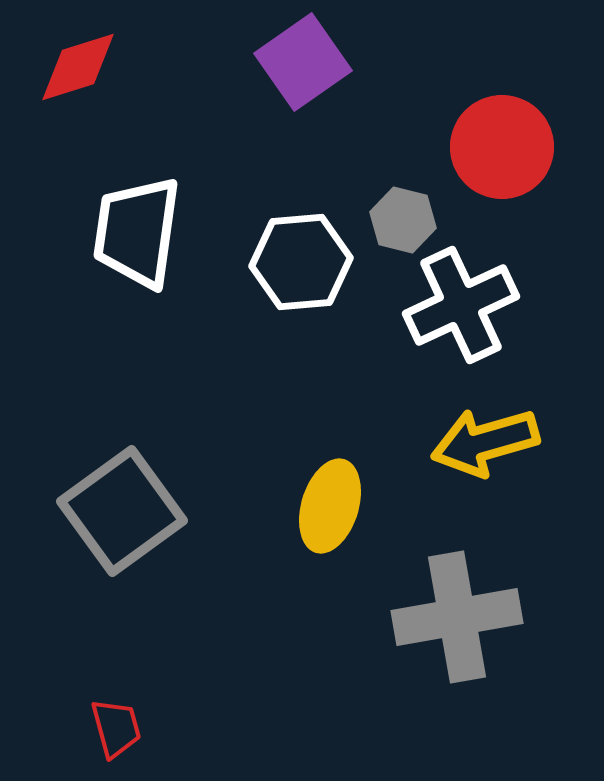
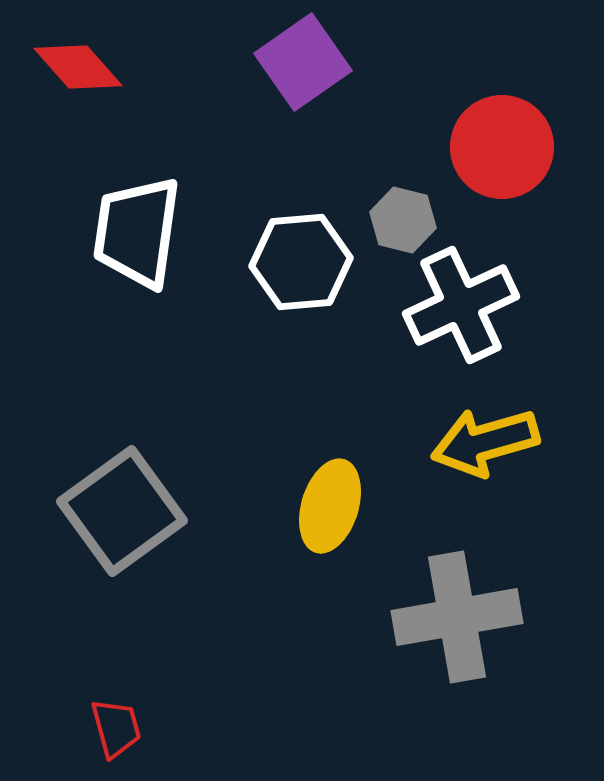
red diamond: rotated 66 degrees clockwise
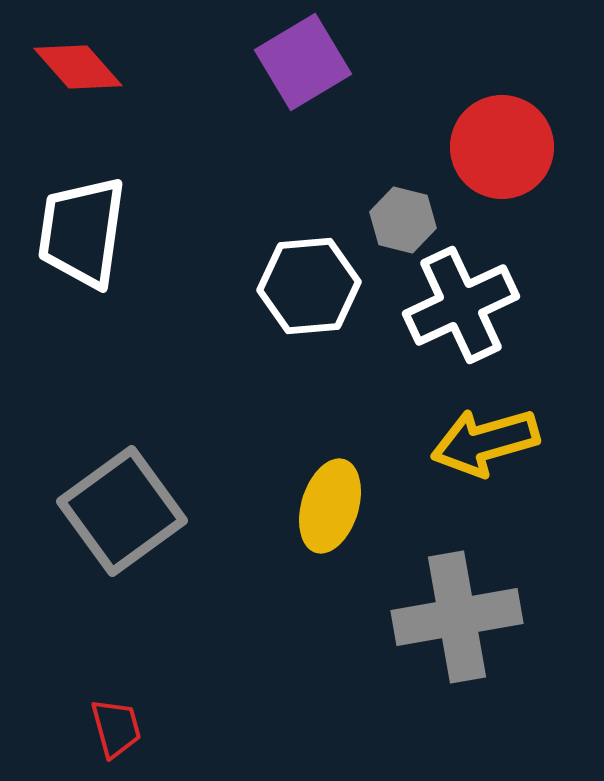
purple square: rotated 4 degrees clockwise
white trapezoid: moved 55 px left
white hexagon: moved 8 px right, 24 px down
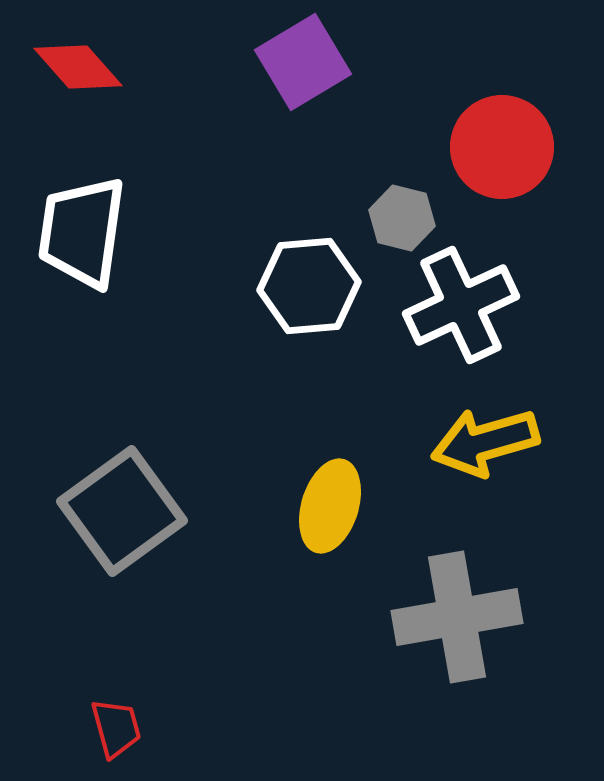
gray hexagon: moved 1 px left, 2 px up
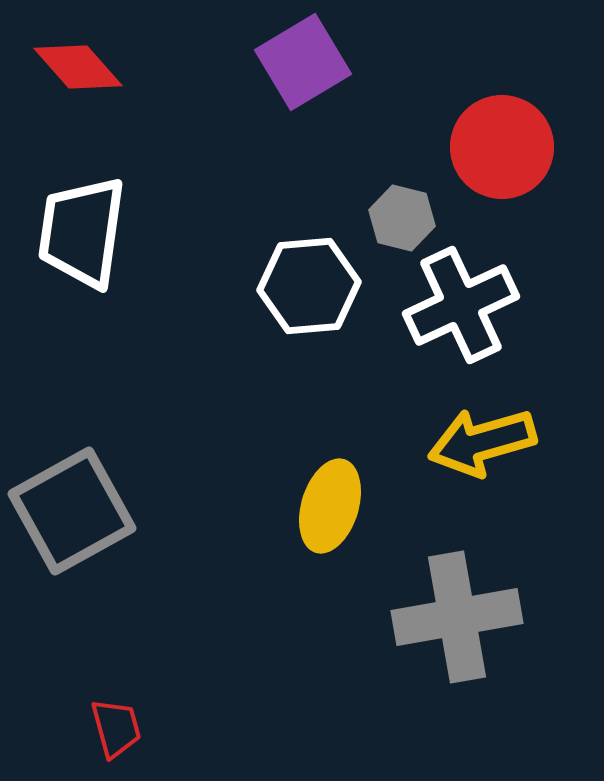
yellow arrow: moved 3 px left
gray square: moved 50 px left; rotated 7 degrees clockwise
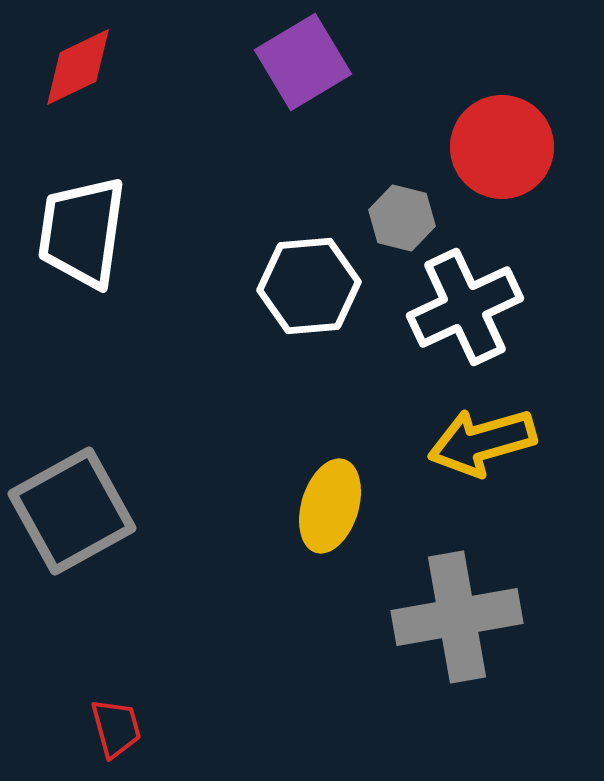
red diamond: rotated 74 degrees counterclockwise
white cross: moved 4 px right, 2 px down
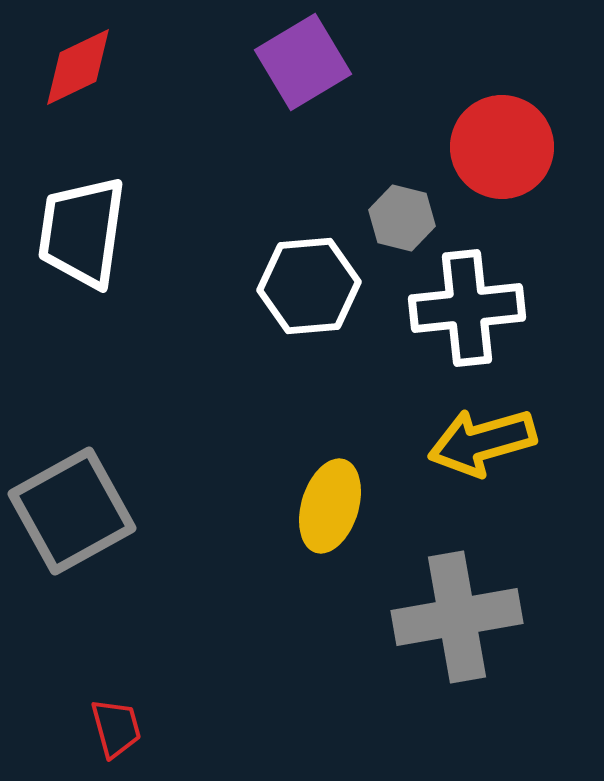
white cross: moved 2 px right, 1 px down; rotated 19 degrees clockwise
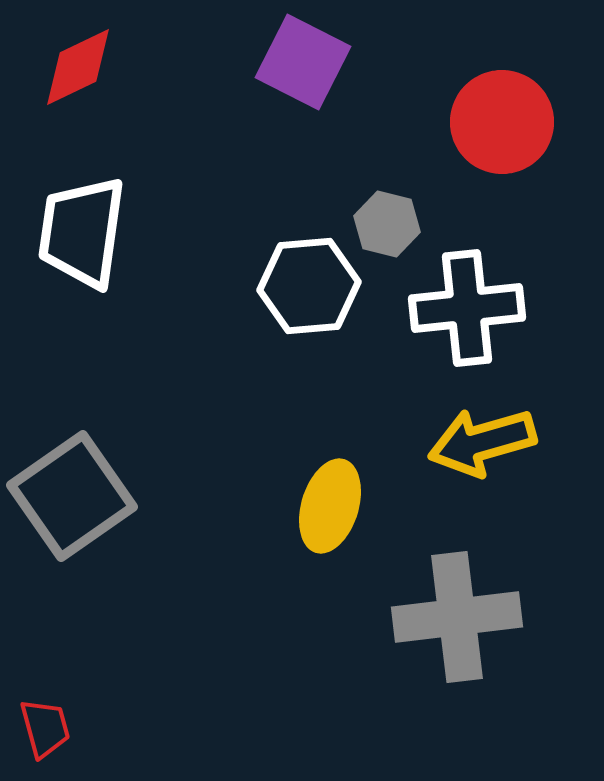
purple square: rotated 32 degrees counterclockwise
red circle: moved 25 px up
gray hexagon: moved 15 px left, 6 px down
gray square: moved 15 px up; rotated 6 degrees counterclockwise
gray cross: rotated 3 degrees clockwise
red trapezoid: moved 71 px left
